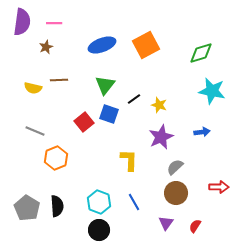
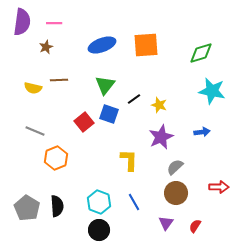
orange square: rotated 24 degrees clockwise
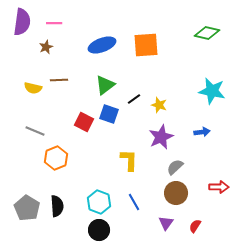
green diamond: moved 6 px right, 20 px up; rotated 30 degrees clockwise
green triangle: rotated 15 degrees clockwise
red square: rotated 24 degrees counterclockwise
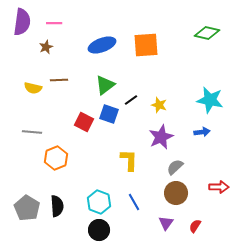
cyan star: moved 2 px left, 9 px down
black line: moved 3 px left, 1 px down
gray line: moved 3 px left, 1 px down; rotated 18 degrees counterclockwise
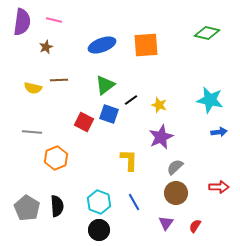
pink line: moved 3 px up; rotated 14 degrees clockwise
blue arrow: moved 17 px right
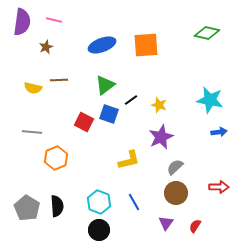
yellow L-shape: rotated 75 degrees clockwise
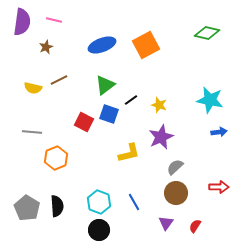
orange square: rotated 24 degrees counterclockwise
brown line: rotated 24 degrees counterclockwise
yellow L-shape: moved 7 px up
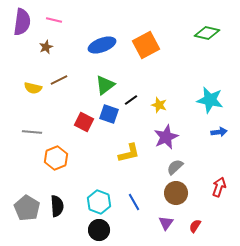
purple star: moved 5 px right
red arrow: rotated 72 degrees counterclockwise
